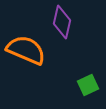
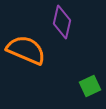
green square: moved 2 px right, 1 px down
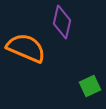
orange semicircle: moved 2 px up
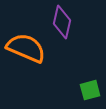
green square: moved 4 px down; rotated 10 degrees clockwise
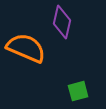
green square: moved 12 px left, 1 px down
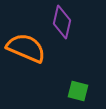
green square: rotated 30 degrees clockwise
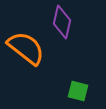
orange semicircle: rotated 15 degrees clockwise
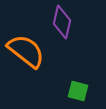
orange semicircle: moved 3 px down
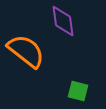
purple diamond: moved 1 px right, 1 px up; rotated 20 degrees counterclockwise
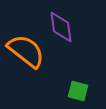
purple diamond: moved 2 px left, 6 px down
